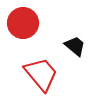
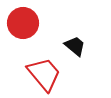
red trapezoid: moved 3 px right
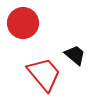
black trapezoid: moved 9 px down
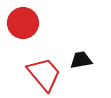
black trapezoid: moved 6 px right, 5 px down; rotated 50 degrees counterclockwise
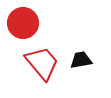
red trapezoid: moved 2 px left, 11 px up
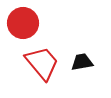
black trapezoid: moved 1 px right, 2 px down
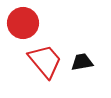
red trapezoid: moved 3 px right, 2 px up
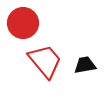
black trapezoid: moved 3 px right, 3 px down
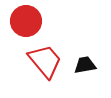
red circle: moved 3 px right, 2 px up
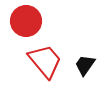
black trapezoid: rotated 45 degrees counterclockwise
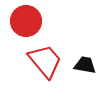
black trapezoid: rotated 65 degrees clockwise
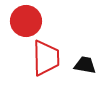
red trapezoid: moved 1 px right, 3 px up; rotated 39 degrees clockwise
